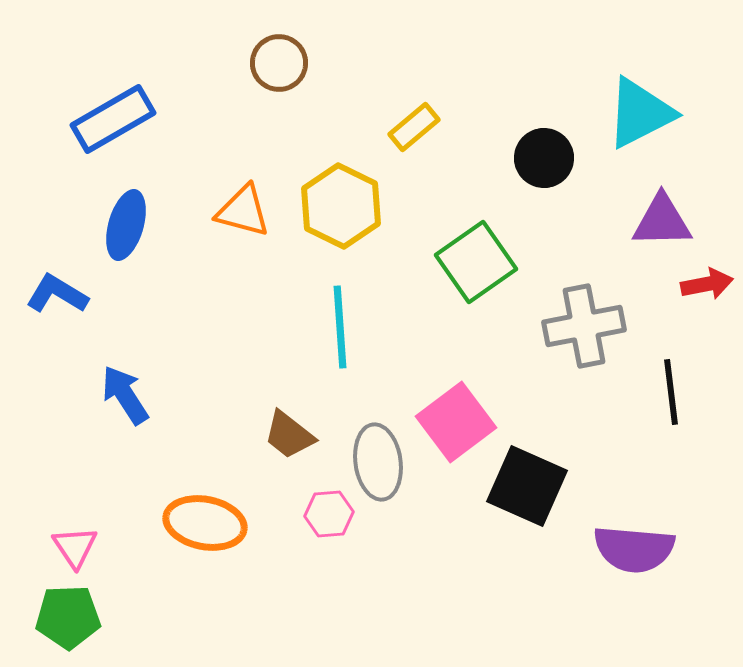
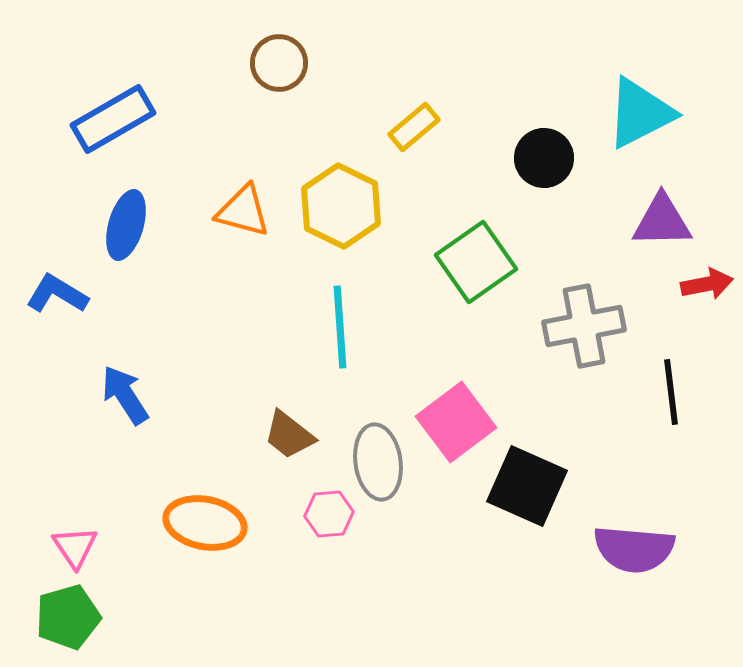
green pentagon: rotated 14 degrees counterclockwise
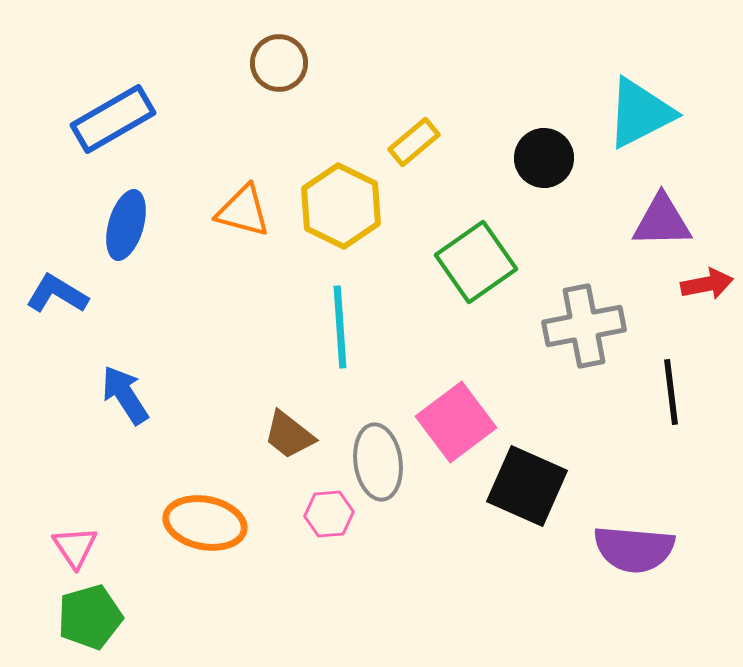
yellow rectangle: moved 15 px down
green pentagon: moved 22 px right
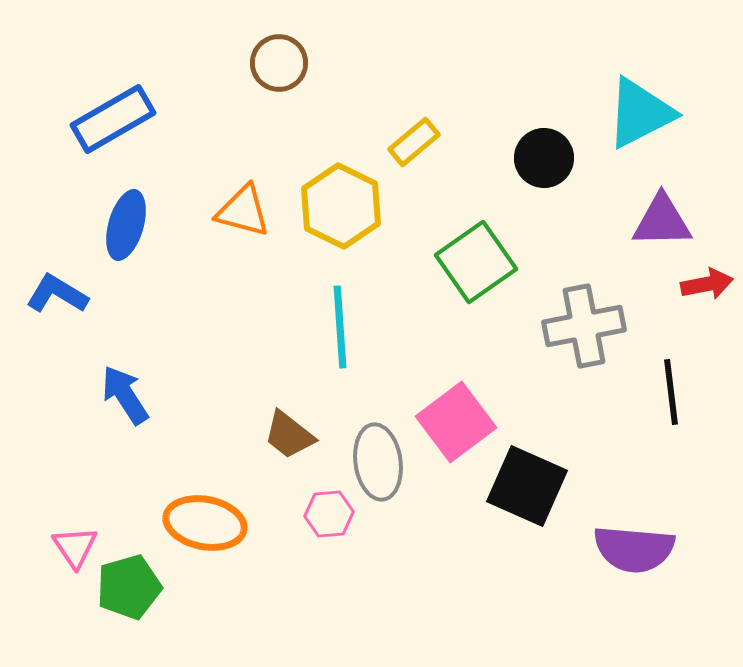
green pentagon: moved 39 px right, 30 px up
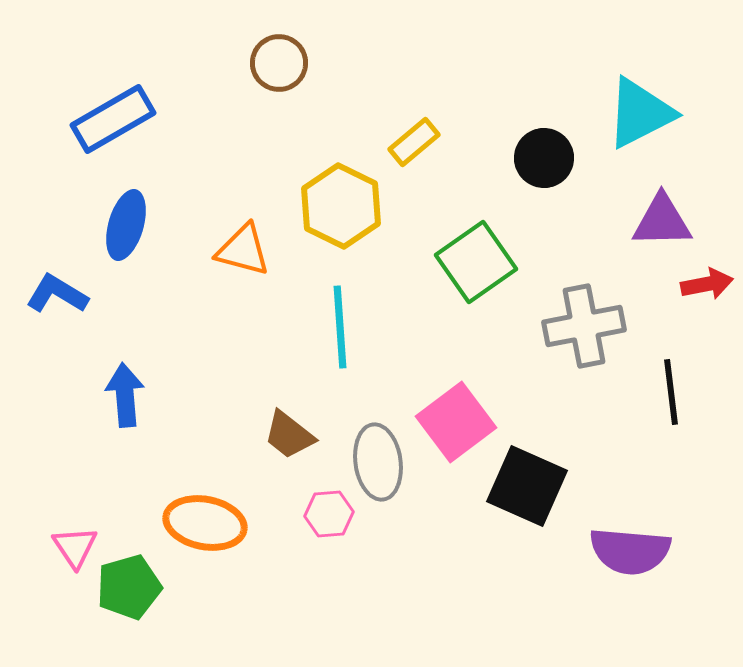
orange triangle: moved 39 px down
blue arrow: rotated 28 degrees clockwise
purple semicircle: moved 4 px left, 2 px down
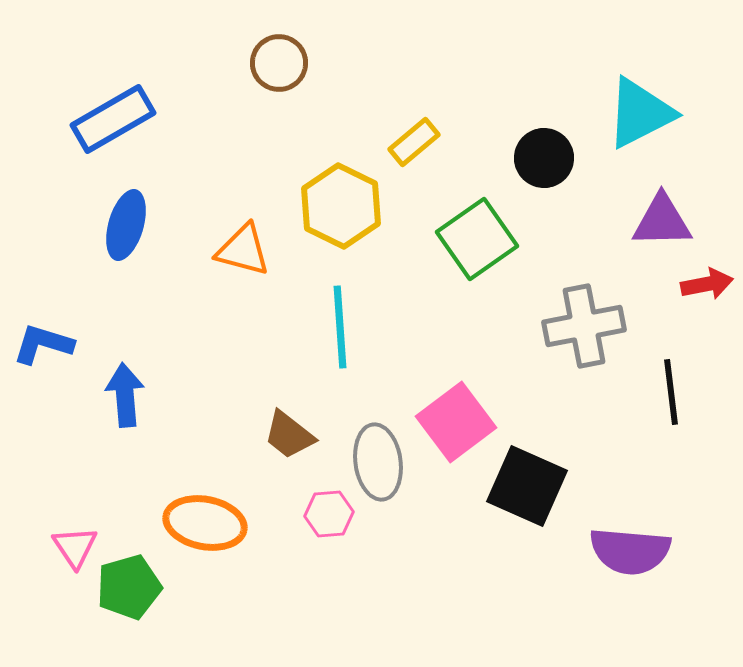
green square: moved 1 px right, 23 px up
blue L-shape: moved 14 px left, 50 px down; rotated 14 degrees counterclockwise
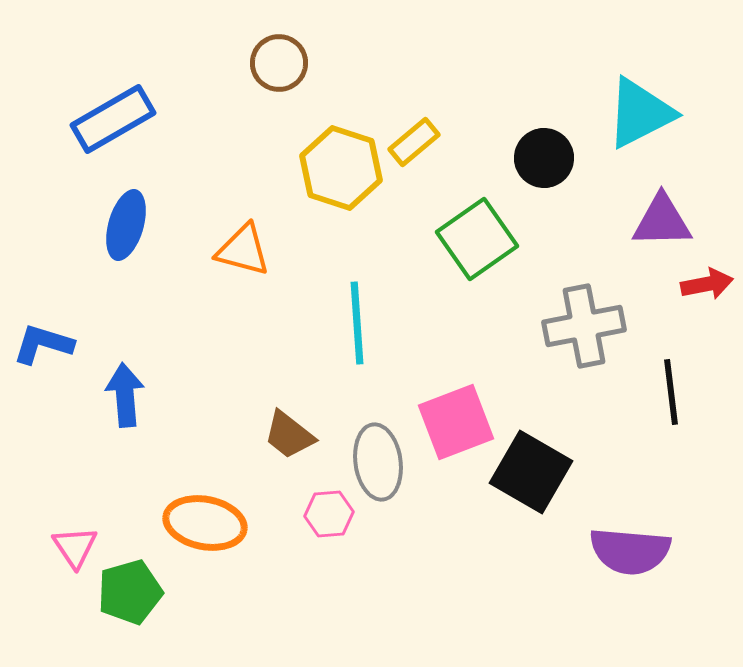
yellow hexagon: moved 38 px up; rotated 8 degrees counterclockwise
cyan line: moved 17 px right, 4 px up
pink square: rotated 16 degrees clockwise
black square: moved 4 px right, 14 px up; rotated 6 degrees clockwise
green pentagon: moved 1 px right, 5 px down
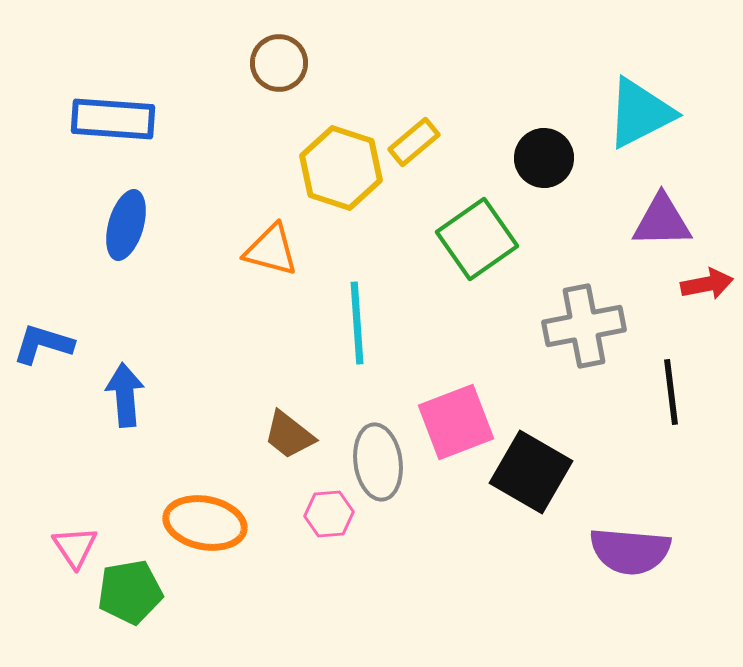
blue rectangle: rotated 34 degrees clockwise
orange triangle: moved 28 px right
green pentagon: rotated 6 degrees clockwise
